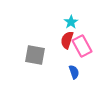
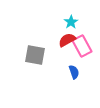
red semicircle: rotated 42 degrees clockwise
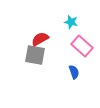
cyan star: rotated 24 degrees counterclockwise
red semicircle: moved 27 px left, 1 px up
pink rectangle: rotated 20 degrees counterclockwise
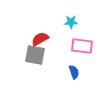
cyan star: rotated 16 degrees counterclockwise
pink rectangle: rotated 35 degrees counterclockwise
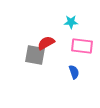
red semicircle: moved 6 px right, 4 px down
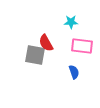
red semicircle: rotated 90 degrees counterclockwise
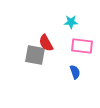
blue semicircle: moved 1 px right
